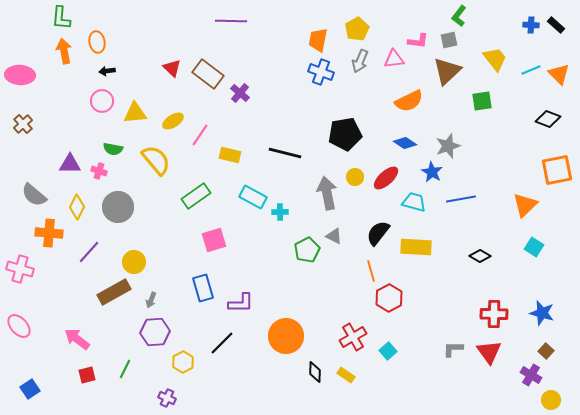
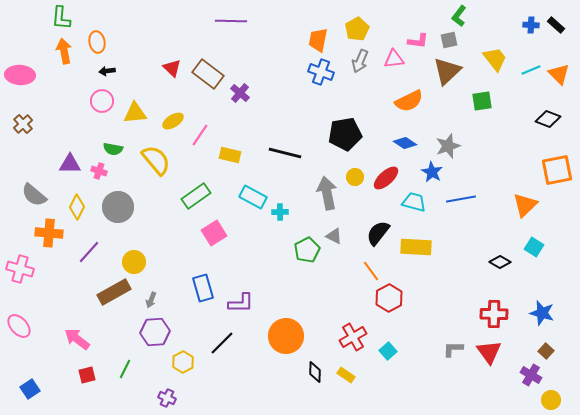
pink square at (214, 240): moved 7 px up; rotated 15 degrees counterclockwise
black diamond at (480, 256): moved 20 px right, 6 px down
orange line at (371, 271): rotated 20 degrees counterclockwise
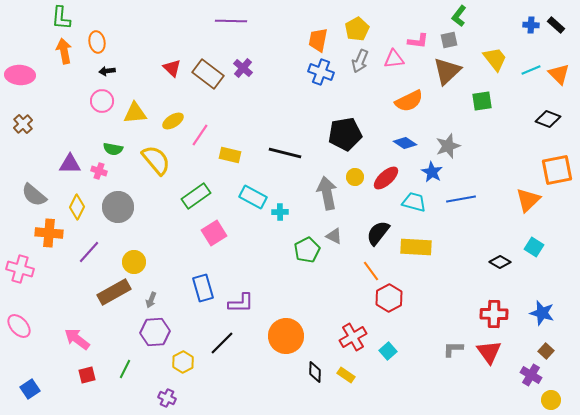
purple cross at (240, 93): moved 3 px right, 25 px up
orange triangle at (525, 205): moved 3 px right, 5 px up
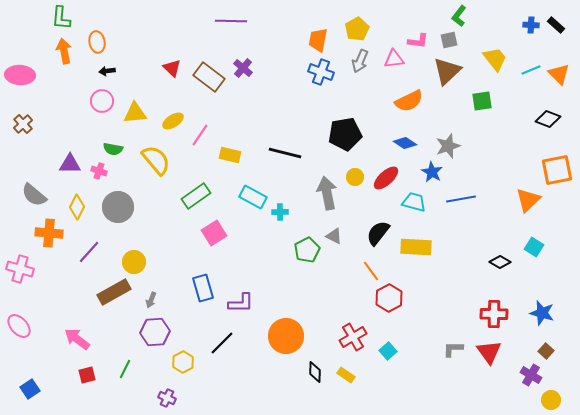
brown rectangle at (208, 74): moved 1 px right, 3 px down
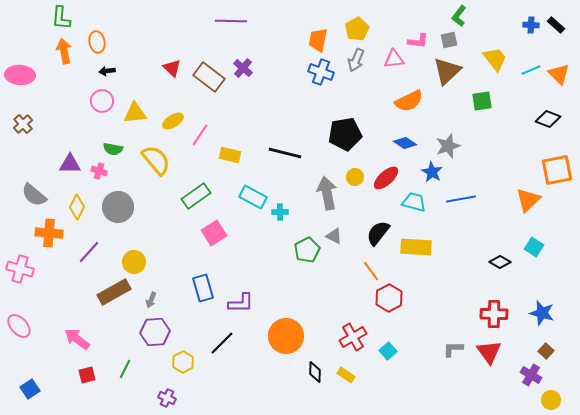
gray arrow at (360, 61): moved 4 px left, 1 px up
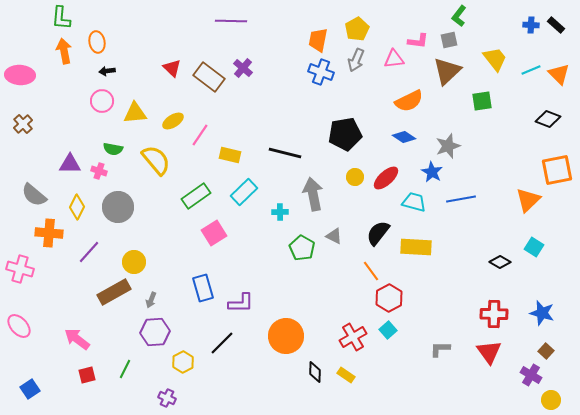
blue diamond at (405, 143): moved 1 px left, 6 px up
gray arrow at (327, 193): moved 14 px left, 1 px down
cyan rectangle at (253, 197): moved 9 px left, 5 px up; rotated 72 degrees counterclockwise
green pentagon at (307, 250): moved 5 px left, 2 px up; rotated 15 degrees counterclockwise
gray L-shape at (453, 349): moved 13 px left
cyan square at (388, 351): moved 21 px up
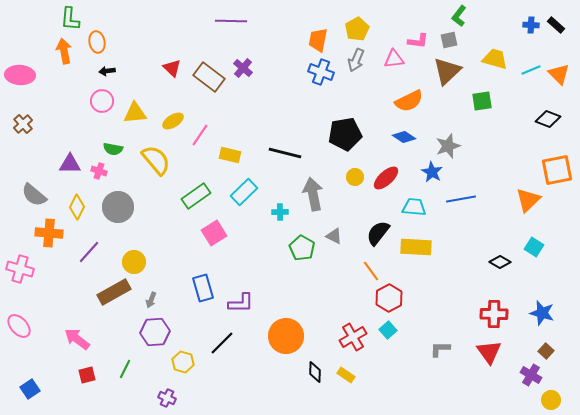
green L-shape at (61, 18): moved 9 px right, 1 px down
yellow trapezoid at (495, 59): rotated 36 degrees counterclockwise
cyan trapezoid at (414, 202): moved 5 px down; rotated 10 degrees counterclockwise
yellow hexagon at (183, 362): rotated 15 degrees counterclockwise
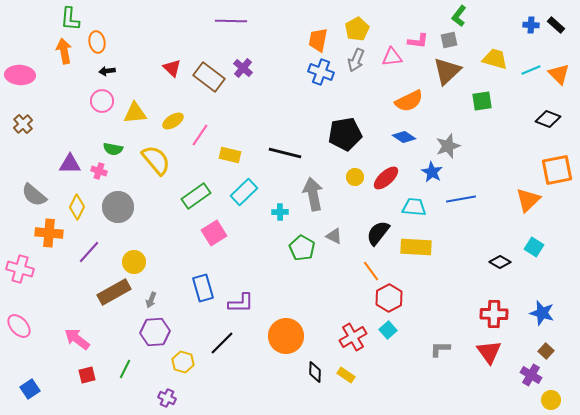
pink triangle at (394, 59): moved 2 px left, 2 px up
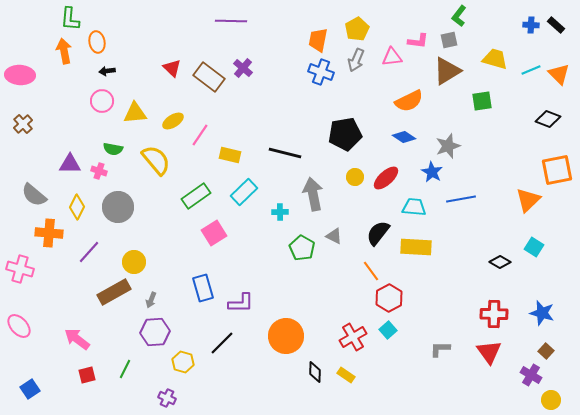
brown triangle at (447, 71): rotated 12 degrees clockwise
